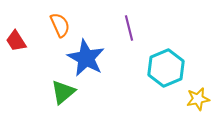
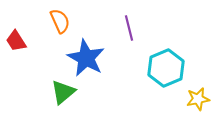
orange semicircle: moved 4 px up
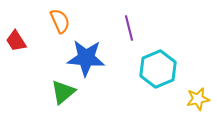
blue star: rotated 24 degrees counterclockwise
cyan hexagon: moved 8 px left, 1 px down
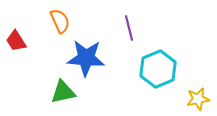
green triangle: rotated 28 degrees clockwise
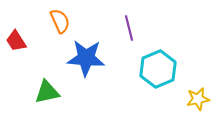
green triangle: moved 16 px left
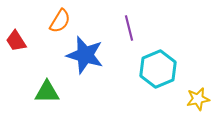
orange semicircle: rotated 55 degrees clockwise
blue star: moved 1 px left, 3 px up; rotated 12 degrees clockwise
green triangle: rotated 12 degrees clockwise
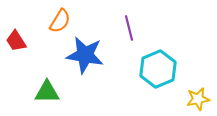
blue star: rotated 6 degrees counterclockwise
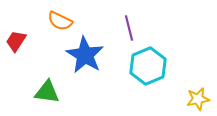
orange semicircle: rotated 85 degrees clockwise
red trapezoid: rotated 65 degrees clockwise
blue star: rotated 21 degrees clockwise
cyan hexagon: moved 10 px left, 3 px up
green triangle: rotated 8 degrees clockwise
